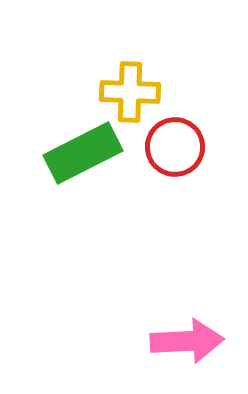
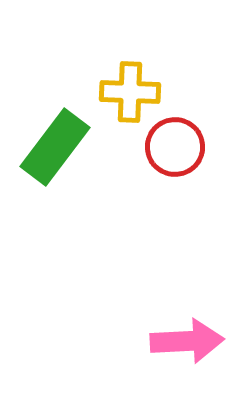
green rectangle: moved 28 px left, 6 px up; rotated 26 degrees counterclockwise
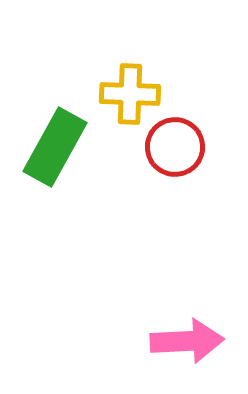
yellow cross: moved 2 px down
green rectangle: rotated 8 degrees counterclockwise
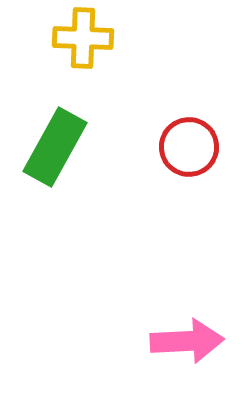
yellow cross: moved 47 px left, 56 px up
red circle: moved 14 px right
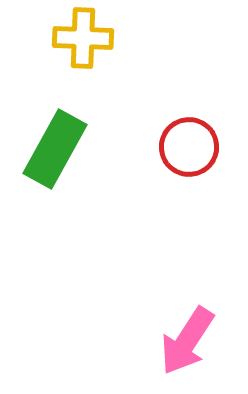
green rectangle: moved 2 px down
pink arrow: rotated 126 degrees clockwise
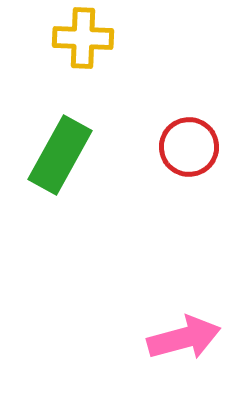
green rectangle: moved 5 px right, 6 px down
pink arrow: moved 3 px left, 3 px up; rotated 138 degrees counterclockwise
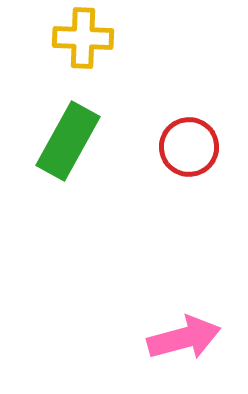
green rectangle: moved 8 px right, 14 px up
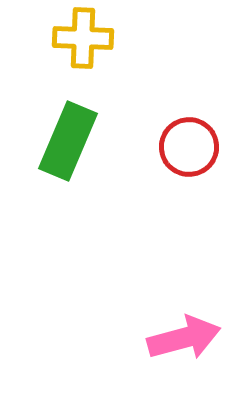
green rectangle: rotated 6 degrees counterclockwise
